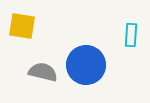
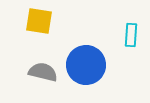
yellow square: moved 17 px right, 5 px up
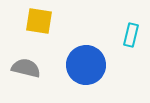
cyan rectangle: rotated 10 degrees clockwise
gray semicircle: moved 17 px left, 4 px up
